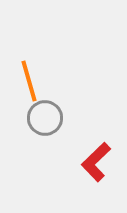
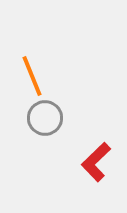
orange line: moved 3 px right, 5 px up; rotated 6 degrees counterclockwise
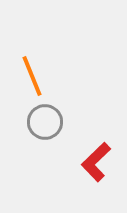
gray circle: moved 4 px down
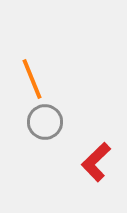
orange line: moved 3 px down
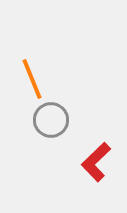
gray circle: moved 6 px right, 2 px up
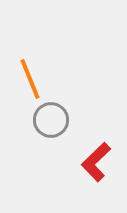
orange line: moved 2 px left
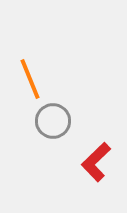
gray circle: moved 2 px right, 1 px down
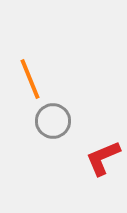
red L-shape: moved 7 px right, 4 px up; rotated 21 degrees clockwise
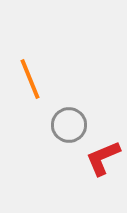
gray circle: moved 16 px right, 4 px down
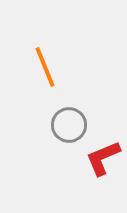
orange line: moved 15 px right, 12 px up
